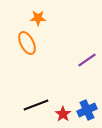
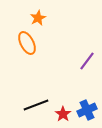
orange star: rotated 28 degrees counterclockwise
purple line: moved 1 px down; rotated 18 degrees counterclockwise
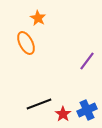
orange star: rotated 14 degrees counterclockwise
orange ellipse: moved 1 px left
black line: moved 3 px right, 1 px up
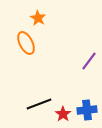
purple line: moved 2 px right
blue cross: rotated 18 degrees clockwise
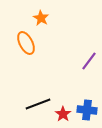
orange star: moved 3 px right
black line: moved 1 px left
blue cross: rotated 12 degrees clockwise
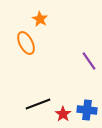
orange star: moved 1 px left, 1 px down
purple line: rotated 72 degrees counterclockwise
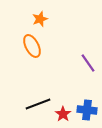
orange star: rotated 21 degrees clockwise
orange ellipse: moved 6 px right, 3 px down
purple line: moved 1 px left, 2 px down
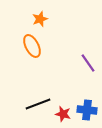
red star: rotated 21 degrees counterclockwise
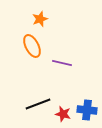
purple line: moved 26 px left; rotated 42 degrees counterclockwise
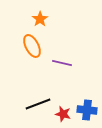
orange star: rotated 14 degrees counterclockwise
